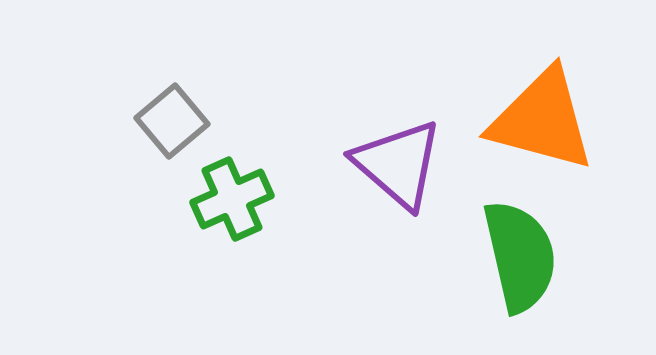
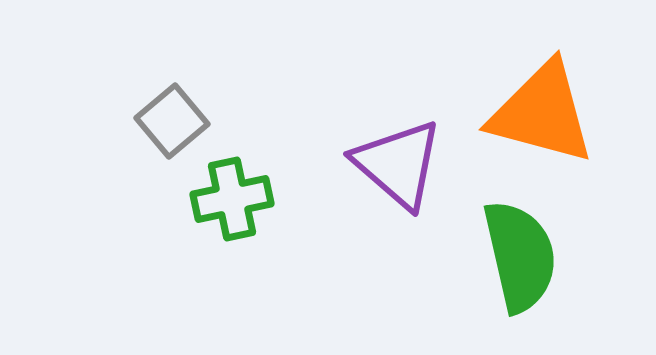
orange triangle: moved 7 px up
green cross: rotated 12 degrees clockwise
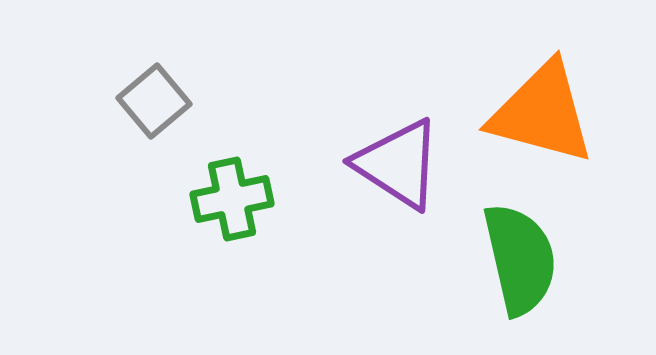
gray square: moved 18 px left, 20 px up
purple triangle: rotated 8 degrees counterclockwise
green semicircle: moved 3 px down
